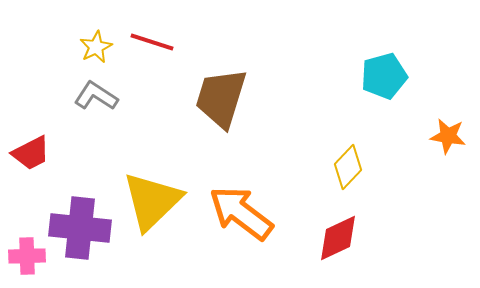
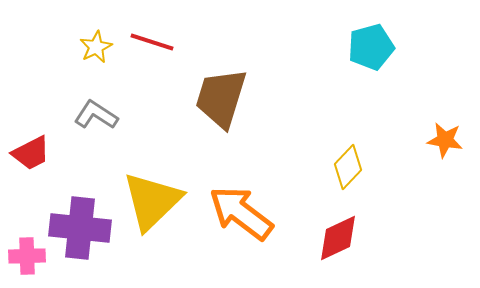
cyan pentagon: moved 13 px left, 29 px up
gray L-shape: moved 19 px down
orange star: moved 3 px left, 4 px down
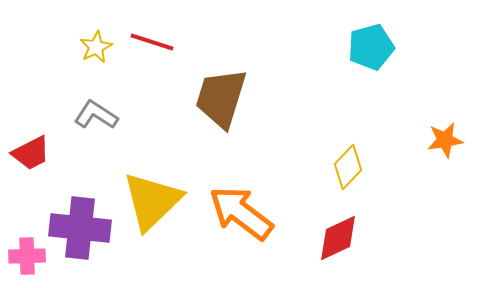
orange star: rotated 18 degrees counterclockwise
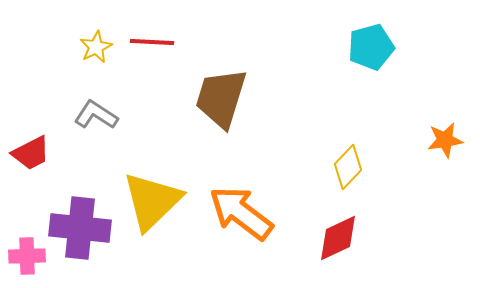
red line: rotated 15 degrees counterclockwise
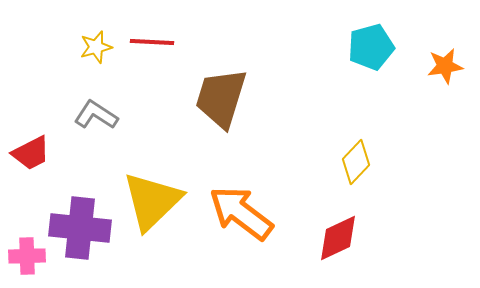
yellow star: rotated 12 degrees clockwise
orange star: moved 74 px up
yellow diamond: moved 8 px right, 5 px up
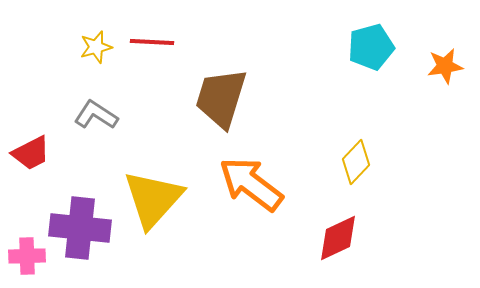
yellow triangle: moved 1 px right, 2 px up; rotated 4 degrees counterclockwise
orange arrow: moved 10 px right, 29 px up
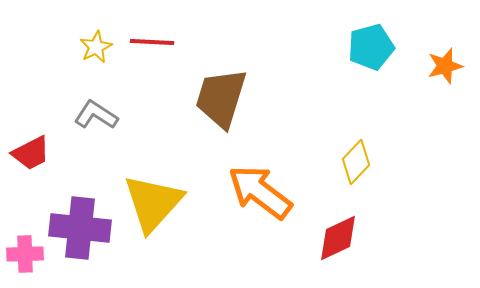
yellow star: rotated 12 degrees counterclockwise
orange star: rotated 6 degrees counterclockwise
orange arrow: moved 9 px right, 8 px down
yellow triangle: moved 4 px down
pink cross: moved 2 px left, 2 px up
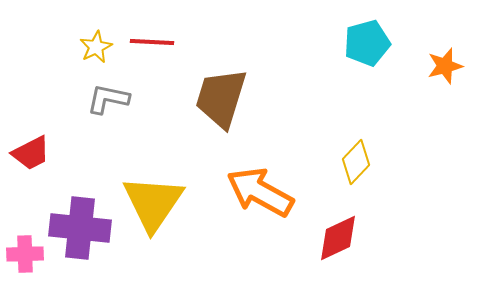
cyan pentagon: moved 4 px left, 4 px up
gray L-shape: moved 12 px right, 16 px up; rotated 21 degrees counterclockwise
orange arrow: rotated 8 degrees counterclockwise
yellow triangle: rotated 8 degrees counterclockwise
